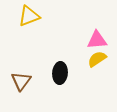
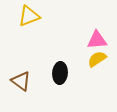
brown triangle: rotated 30 degrees counterclockwise
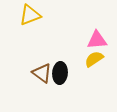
yellow triangle: moved 1 px right, 1 px up
yellow semicircle: moved 3 px left
brown triangle: moved 21 px right, 8 px up
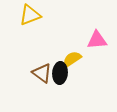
yellow semicircle: moved 22 px left
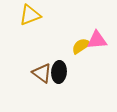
yellow semicircle: moved 9 px right, 13 px up
black ellipse: moved 1 px left, 1 px up
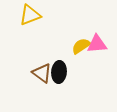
pink triangle: moved 4 px down
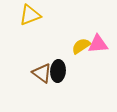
pink triangle: moved 1 px right
black ellipse: moved 1 px left, 1 px up
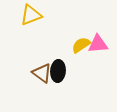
yellow triangle: moved 1 px right
yellow semicircle: moved 1 px up
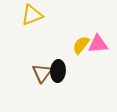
yellow triangle: moved 1 px right
yellow semicircle: rotated 18 degrees counterclockwise
brown triangle: rotated 30 degrees clockwise
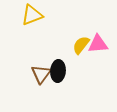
brown triangle: moved 1 px left, 1 px down
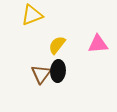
yellow semicircle: moved 24 px left
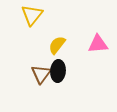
yellow triangle: rotated 30 degrees counterclockwise
